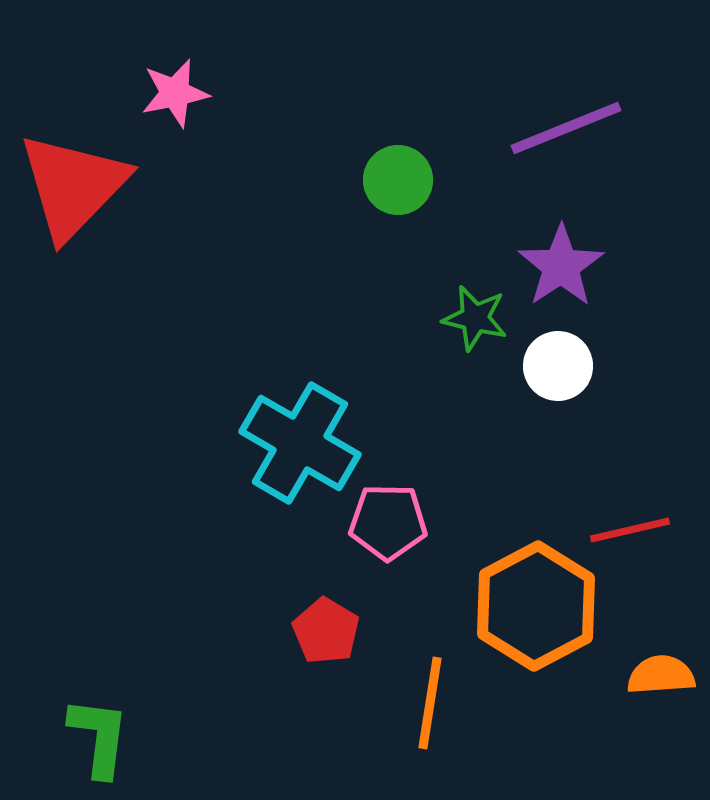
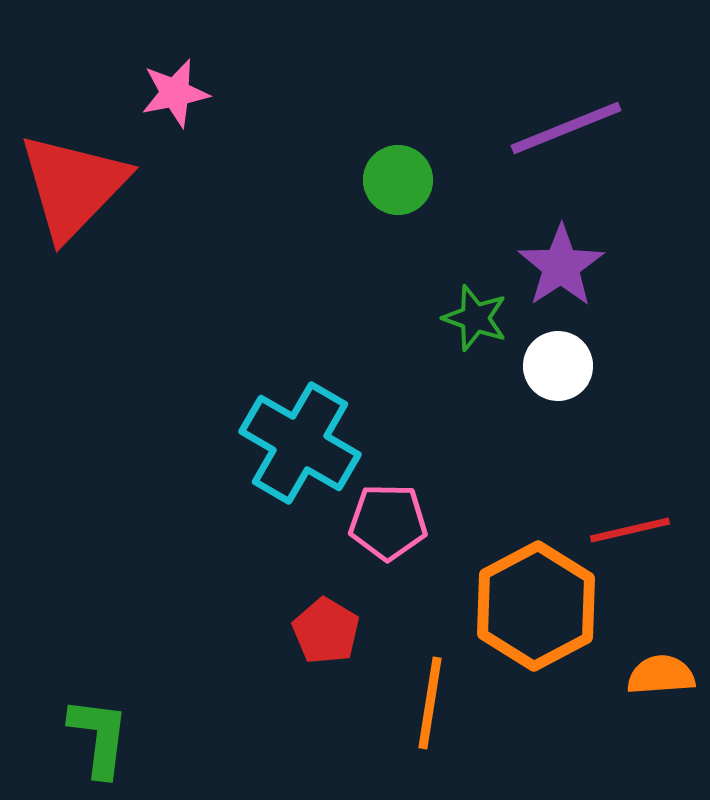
green star: rotated 6 degrees clockwise
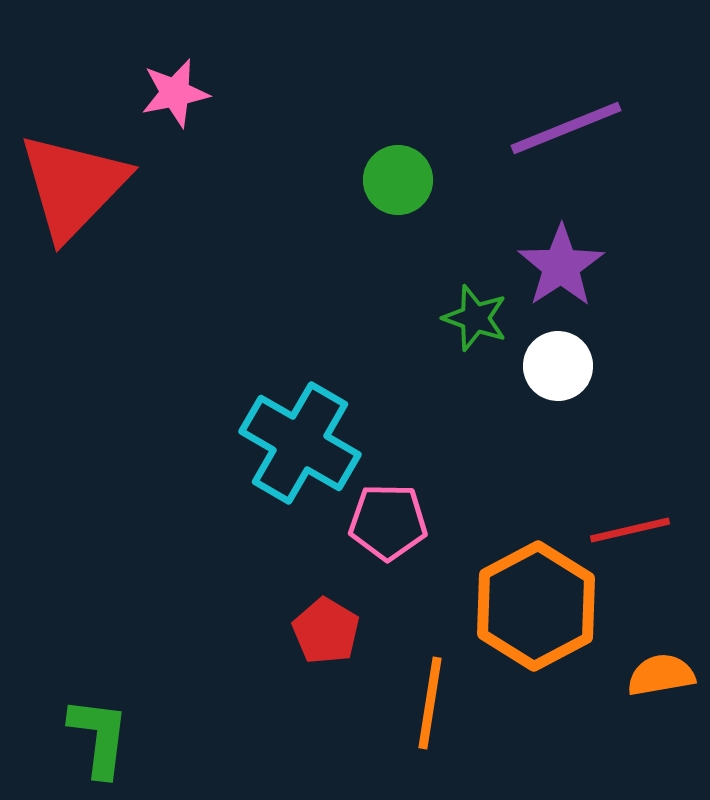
orange semicircle: rotated 6 degrees counterclockwise
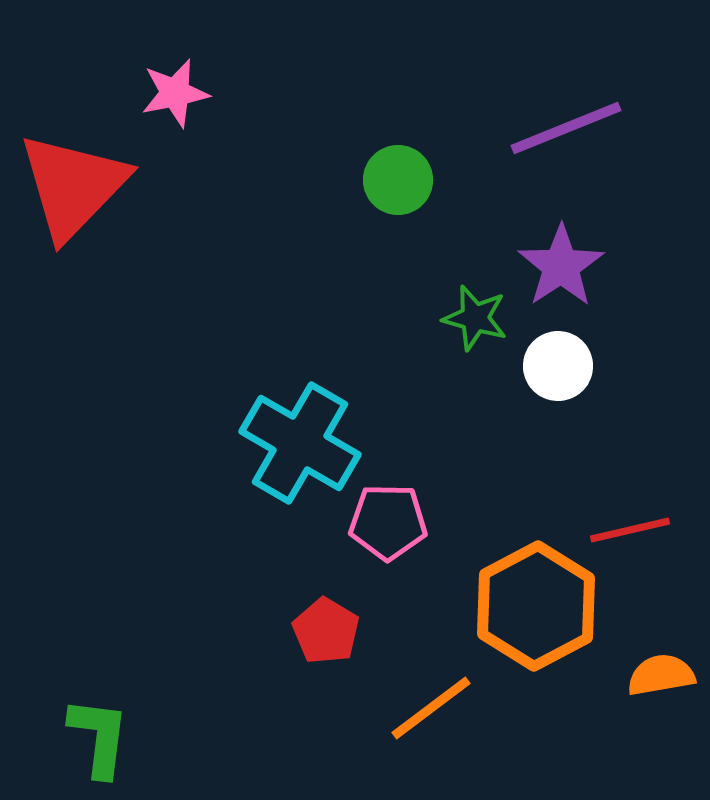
green star: rotated 4 degrees counterclockwise
orange line: moved 1 px right, 5 px down; rotated 44 degrees clockwise
